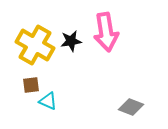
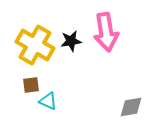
gray diamond: rotated 30 degrees counterclockwise
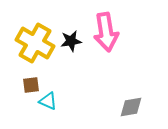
yellow cross: moved 2 px up
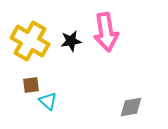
yellow cross: moved 5 px left, 2 px up
cyan triangle: rotated 18 degrees clockwise
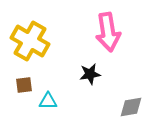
pink arrow: moved 2 px right
black star: moved 19 px right, 33 px down
brown square: moved 7 px left
cyan triangle: rotated 42 degrees counterclockwise
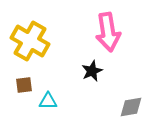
black star: moved 2 px right, 3 px up; rotated 15 degrees counterclockwise
